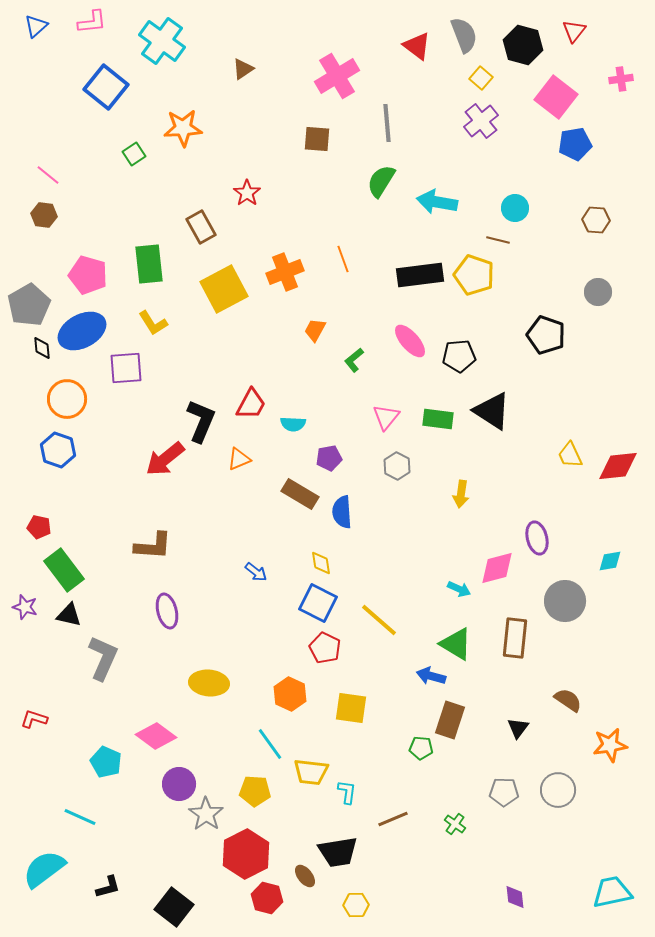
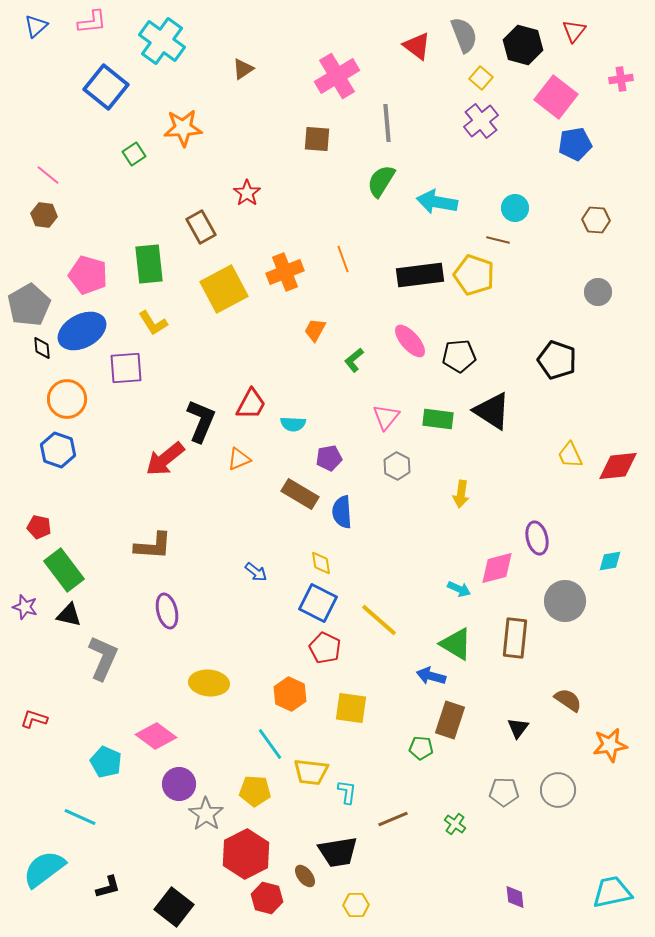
black pentagon at (546, 335): moved 11 px right, 25 px down
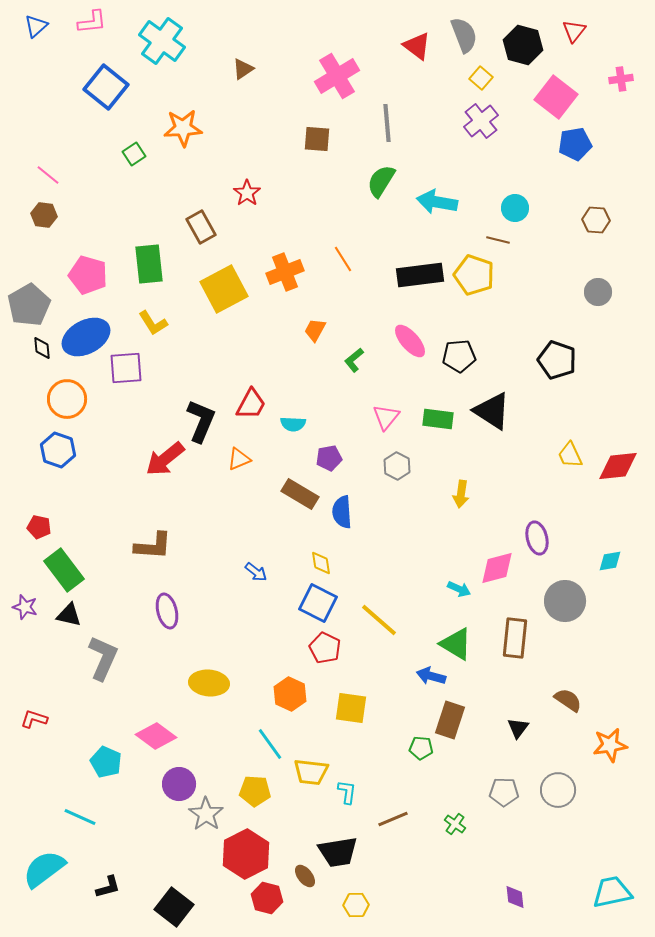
orange line at (343, 259): rotated 12 degrees counterclockwise
blue ellipse at (82, 331): moved 4 px right, 6 px down
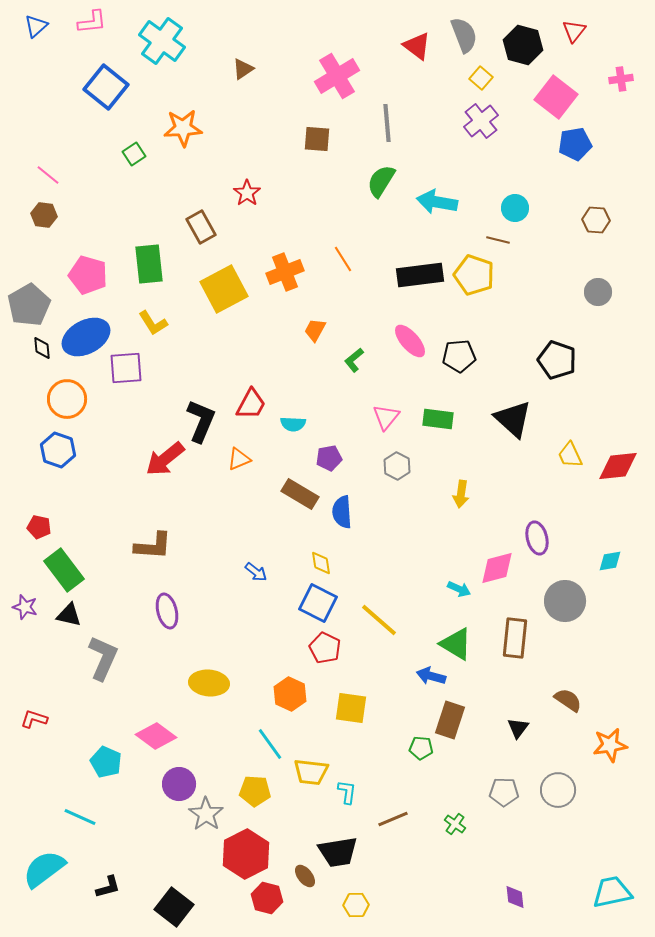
black triangle at (492, 411): moved 21 px right, 8 px down; rotated 9 degrees clockwise
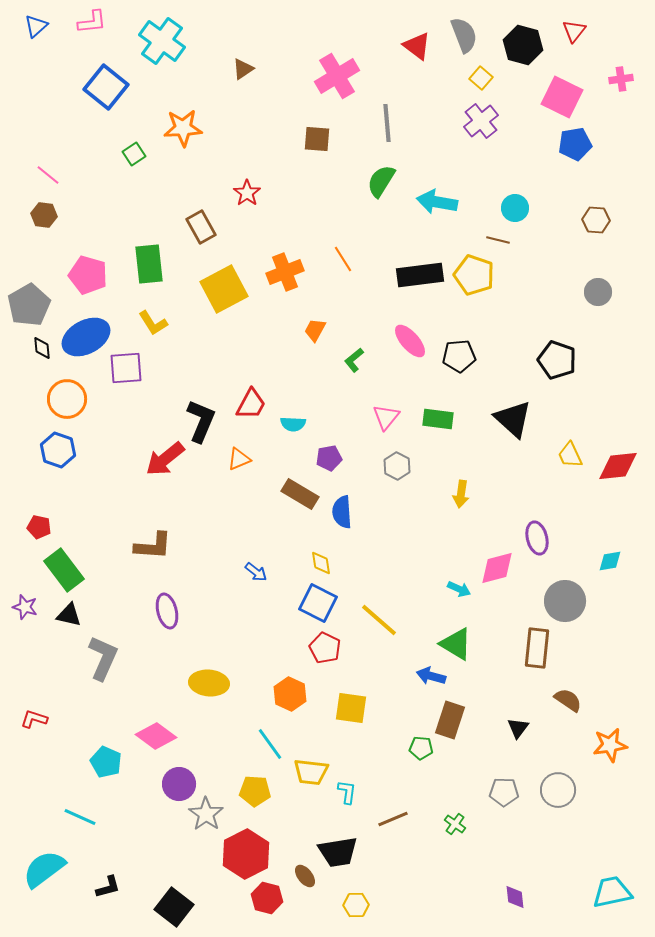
pink square at (556, 97): moved 6 px right; rotated 12 degrees counterclockwise
brown rectangle at (515, 638): moved 22 px right, 10 px down
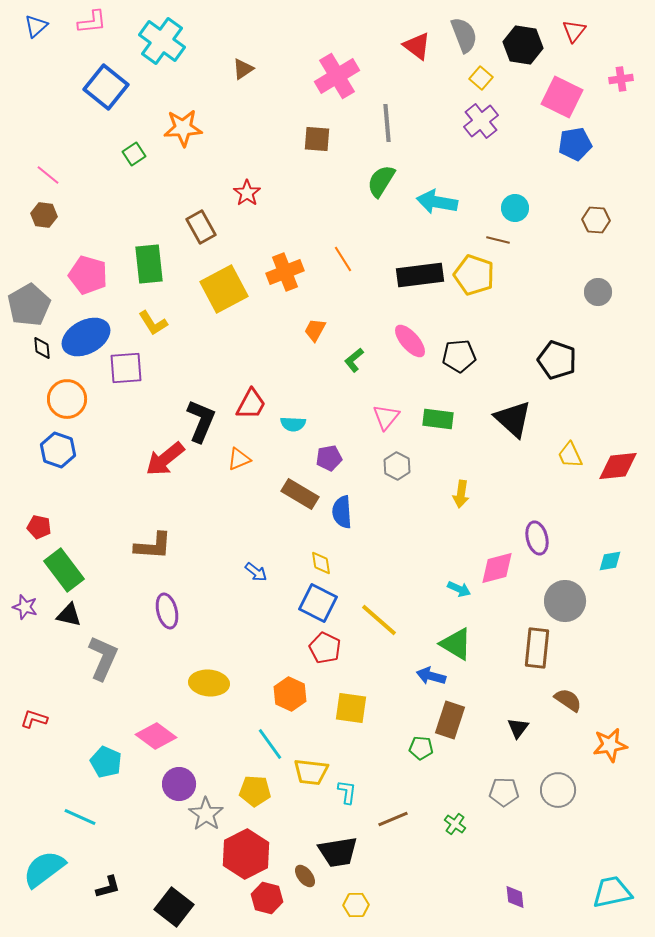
black hexagon at (523, 45): rotated 6 degrees counterclockwise
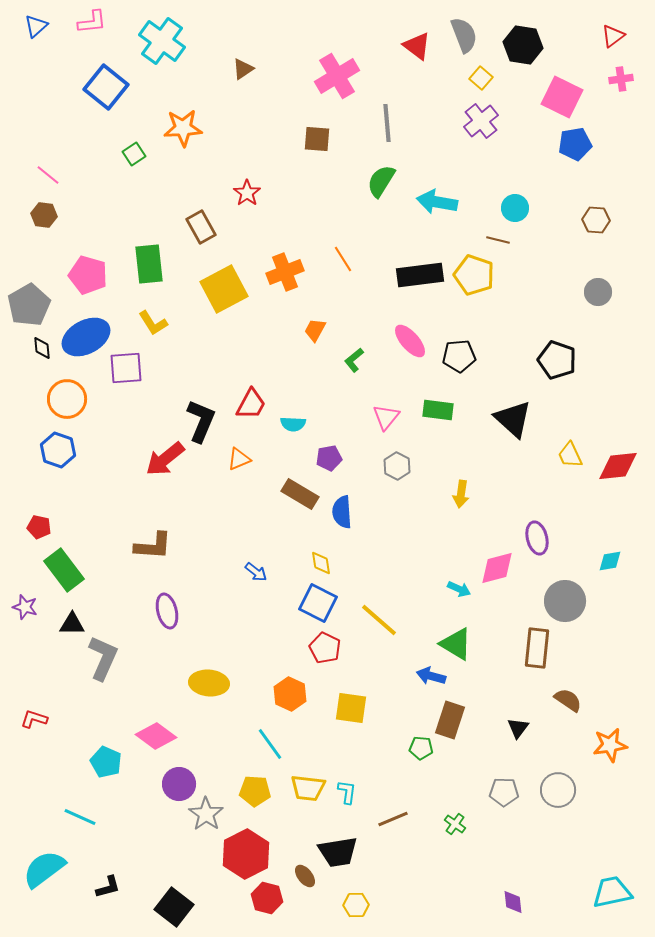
red triangle at (574, 31): moved 39 px right, 5 px down; rotated 15 degrees clockwise
green rectangle at (438, 419): moved 9 px up
black triangle at (69, 615): moved 3 px right, 9 px down; rotated 12 degrees counterclockwise
yellow trapezoid at (311, 772): moved 3 px left, 16 px down
purple diamond at (515, 897): moved 2 px left, 5 px down
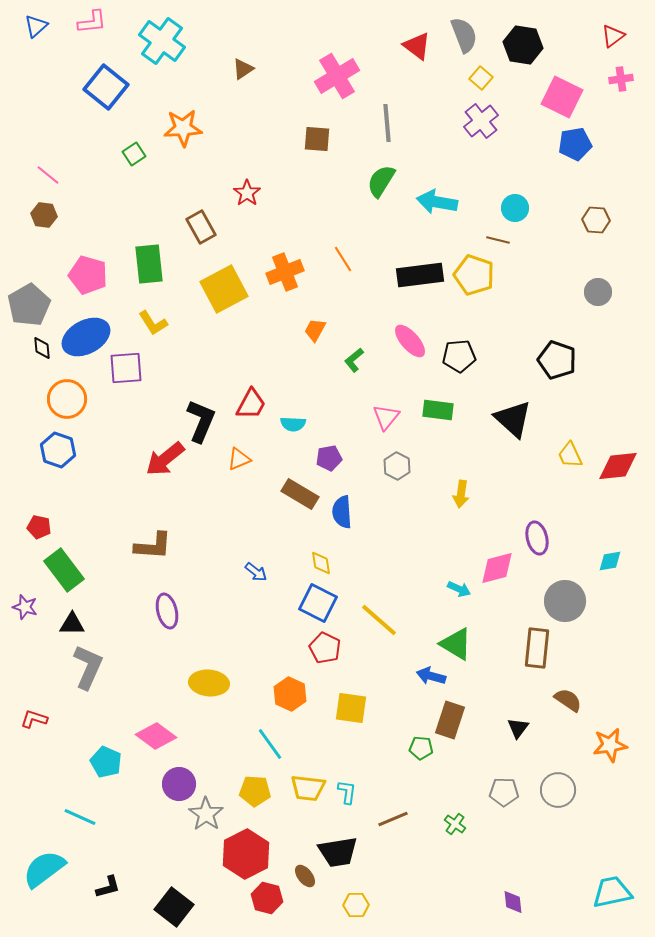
gray L-shape at (103, 658): moved 15 px left, 9 px down
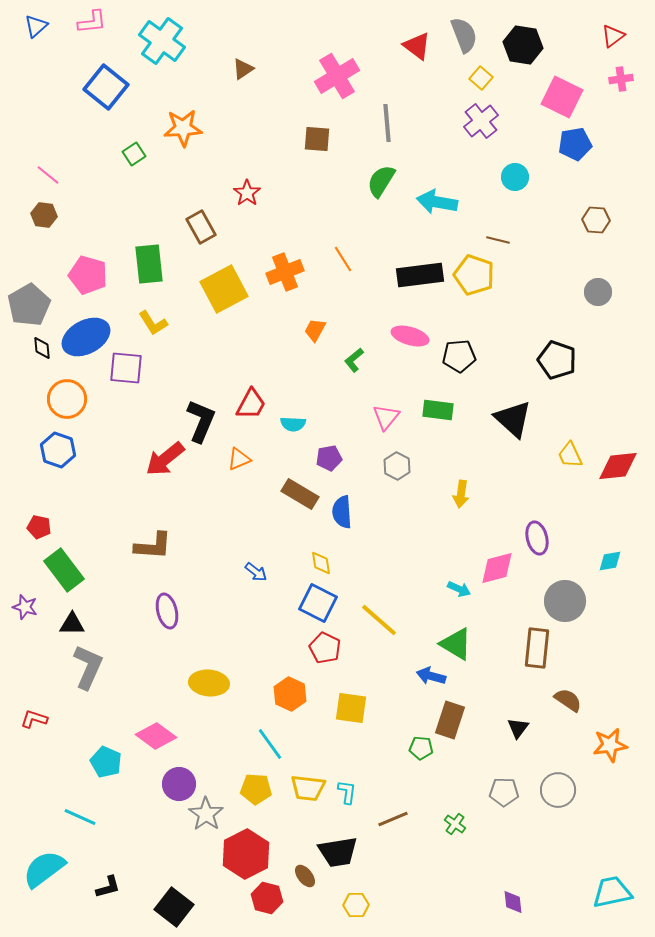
cyan circle at (515, 208): moved 31 px up
pink ellipse at (410, 341): moved 5 px up; rotated 33 degrees counterclockwise
purple square at (126, 368): rotated 9 degrees clockwise
yellow pentagon at (255, 791): moved 1 px right, 2 px up
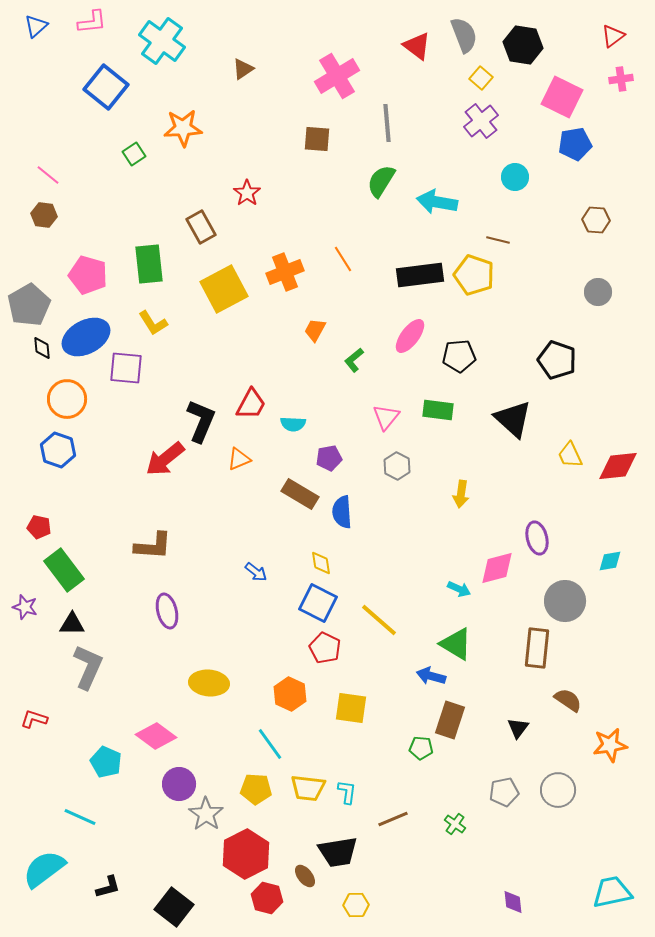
pink ellipse at (410, 336): rotated 69 degrees counterclockwise
gray pentagon at (504, 792): rotated 12 degrees counterclockwise
